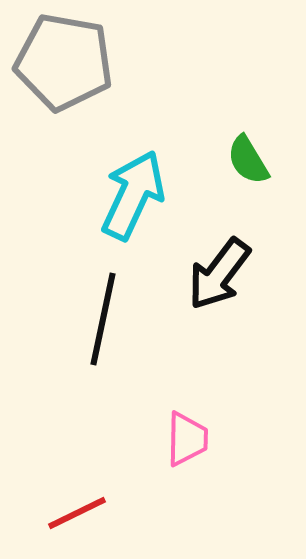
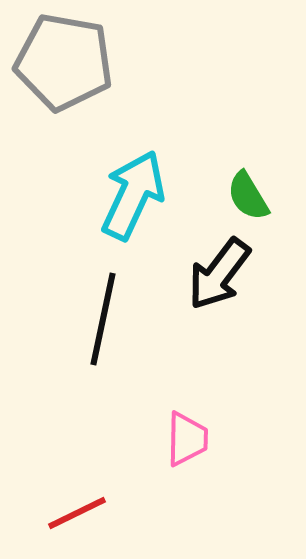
green semicircle: moved 36 px down
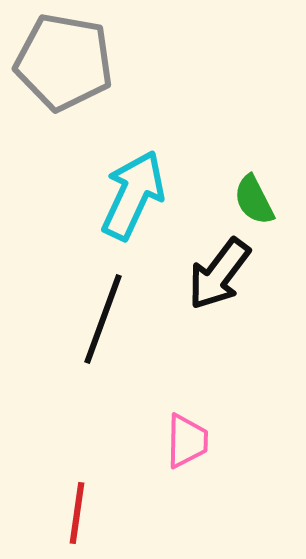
green semicircle: moved 6 px right, 4 px down; rotated 4 degrees clockwise
black line: rotated 8 degrees clockwise
pink trapezoid: moved 2 px down
red line: rotated 56 degrees counterclockwise
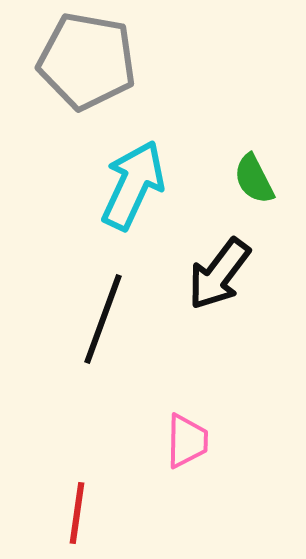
gray pentagon: moved 23 px right, 1 px up
cyan arrow: moved 10 px up
green semicircle: moved 21 px up
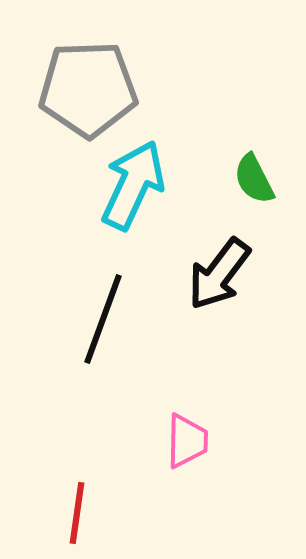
gray pentagon: moved 1 px right, 28 px down; rotated 12 degrees counterclockwise
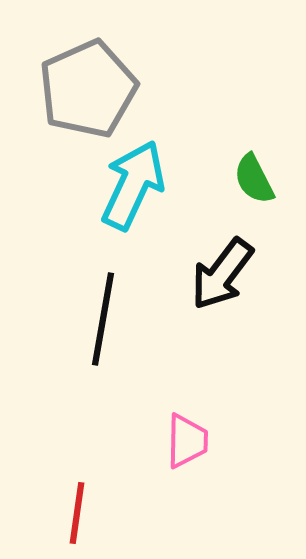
gray pentagon: rotated 22 degrees counterclockwise
black arrow: moved 3 px right
black line: rotated 10 degrees counterclockwise
